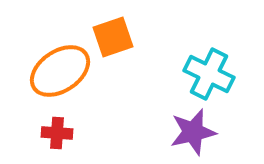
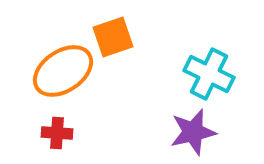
orange ellipse: moved 3 px right
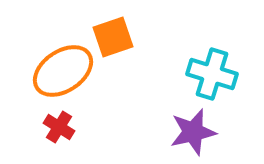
cyan cross: moved 3 px right; rotated 9 degrees counterclockwise
red cross: moved 2 px right, 6 px up; rotated 28 degrees clockwise
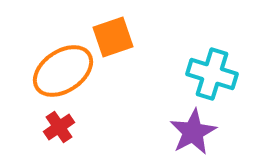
red cross: rotated 24 degrees clockwise
purple star: rotated 15 degrees counterclockwise
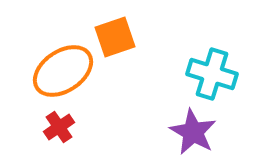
orange square: moved 2 px right
purple star: rotated 15 degrees counterclockwise
